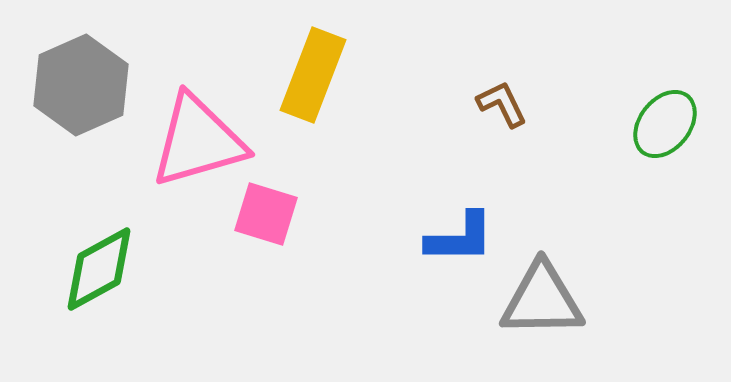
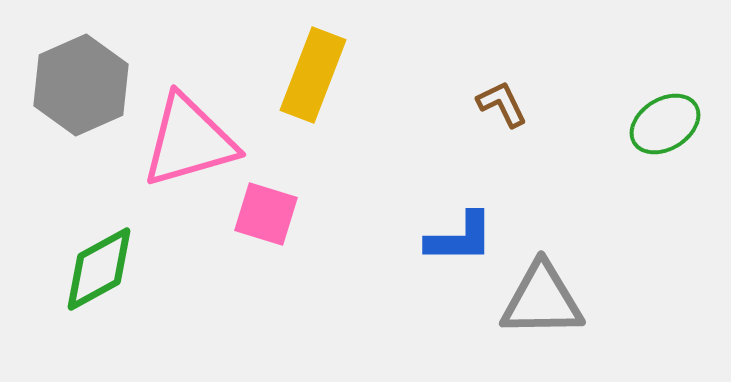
green ellipse: rotated 20 degrees clockwise
pink triangle: moved 9 px left
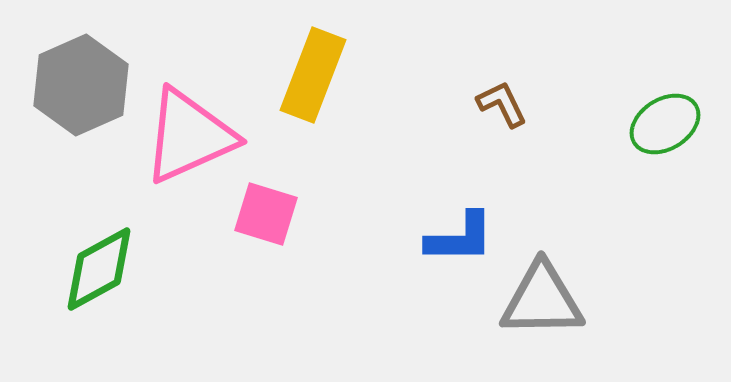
pink triangle: moved 5 px up; rotated 8 degrees counterclockwise
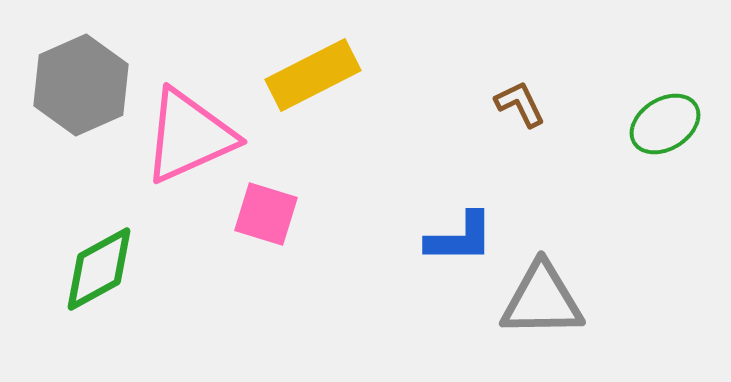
yellow rectangle: rotated 42 degrees clockwise
brown L-shape: moved 18 px right
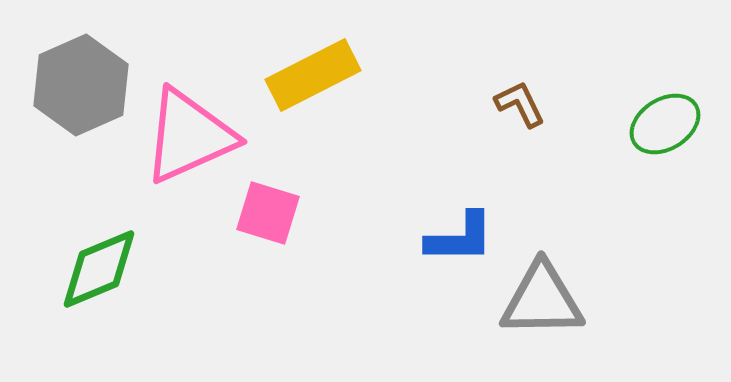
pink square: moved 2 px right, 1 px up
green diamond: rotated 6 degrees clockwise
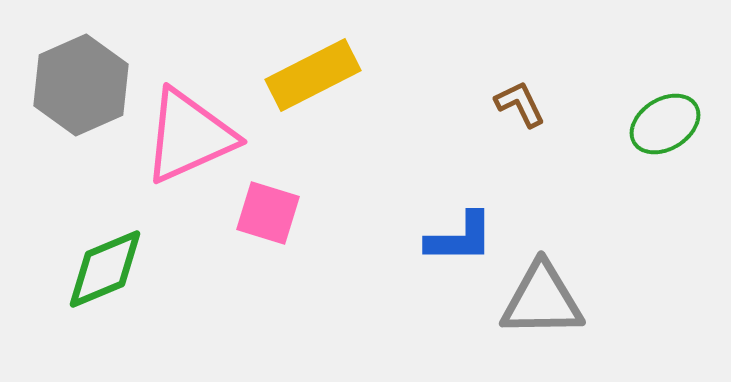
green diamond: moved 6 px right
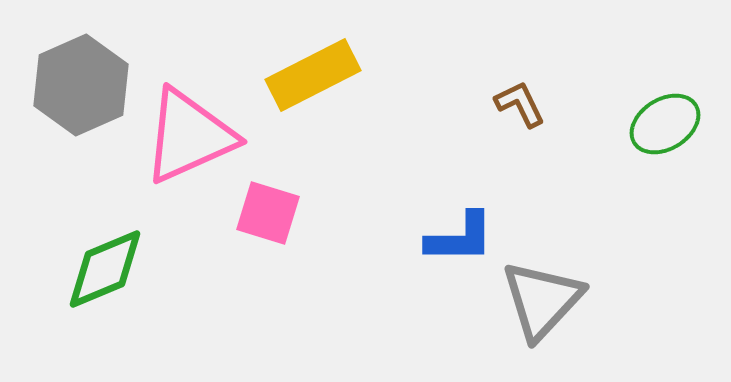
gray triangle: rotated 46 degrees counterclockwise
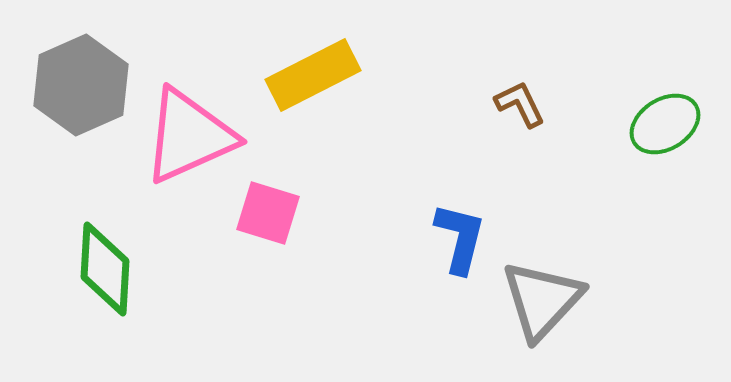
blue L-shape: rotated 76 degrees counterclockwise
green diamond: rotated 64 degrees counterclockwise
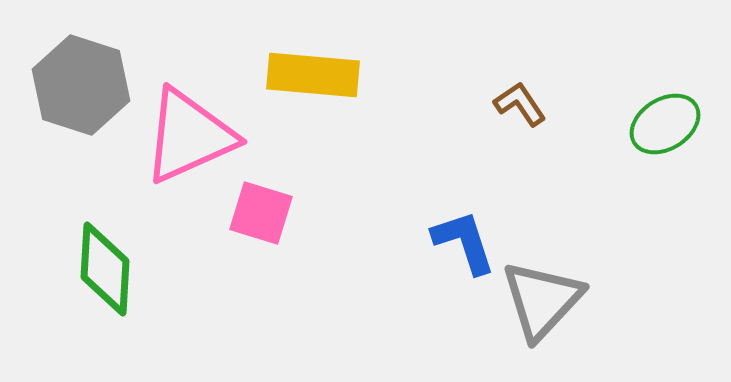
yellow rectangle: rotated 32 degrees clockwise
gray hexagon: rotated 18 degrees counterclockwise
brown L-shape: rotated 8 degrees counterclockwise
pink square: moved 7 px left
blue L-shape: moved 4 px right, 4 px down; rotated 32 degrees counterclockwise
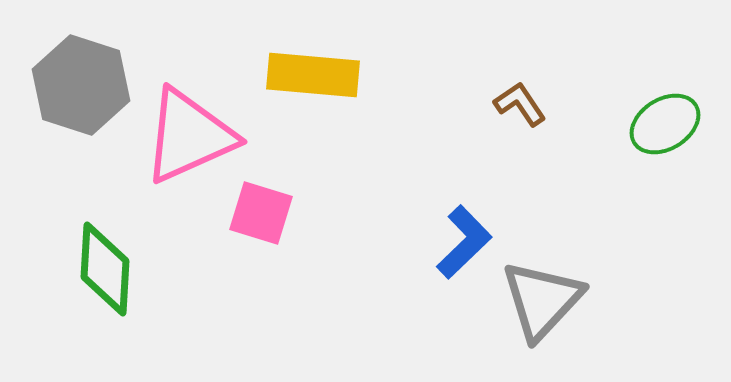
blue L-shape: rotated 64 degrees clockwise
